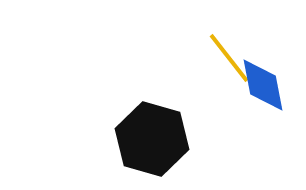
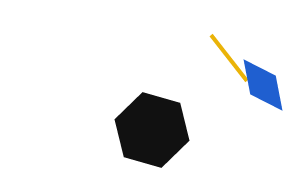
black hexagon: moved 9 px up
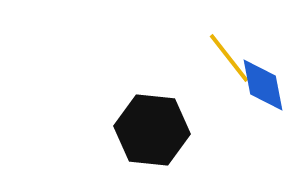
black hexagon: rotated 10 degrees counterclockwise
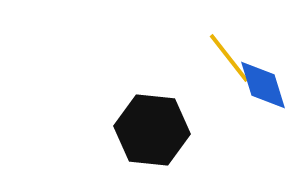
blue diamond: rotated 6 degrees counterclockwise
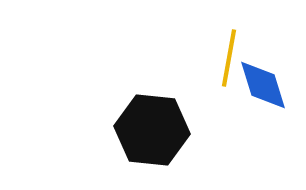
yellow line: rotated 48 degrees clockwise
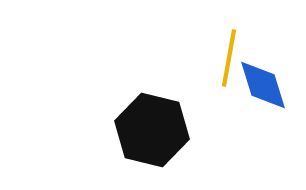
black hexagon: rotated 8 degrees clockwise
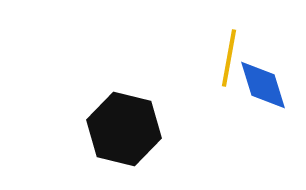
black hexagon: moved 28 px left, 1 px up
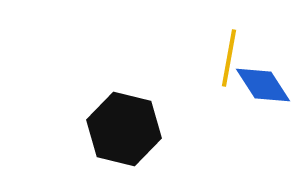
blue diamond: rotated 16 degrees counterclockwise
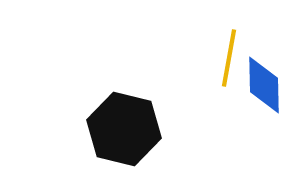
blue diamond: moved 1 px right; rotated 32 degrees clockwise
